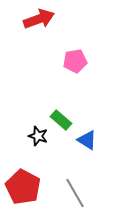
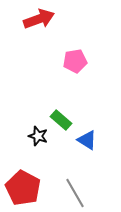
red pentagon: moved 1 px down
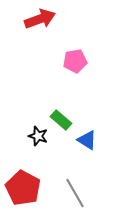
red arrow: moved 1 px right
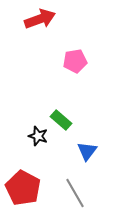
blue triangle: moved 11 px down; rotated 35 degrees clockwise
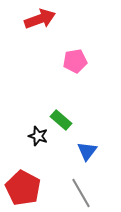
gray line: moved 6 px right
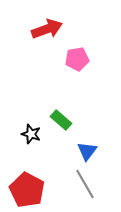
red arrow: moved 7 px right, 10 px down
pink pentagon: moved 2 px right, 2 px up
black star: moved 7 px left, 2 px up
red pentagon: moved 4 px right, 2 px down
gray line: moved 4 px right, 9 px up
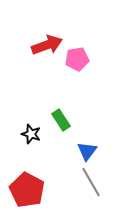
red arrow: moved 16 px down
green rectangle: rotated 15 degrees clockwise
gray line: moved 6 px right, 2 px up
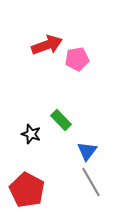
green rectangle: rotated 10 degrees counterclockwise
